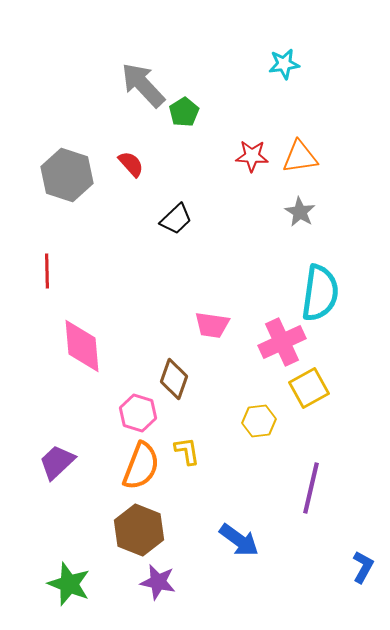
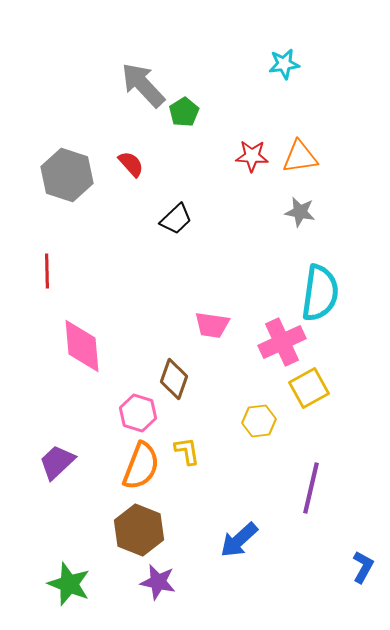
gray star: rotated 20 degrees counterclockwise
blue arrow: rotated 102 degrees clockwise
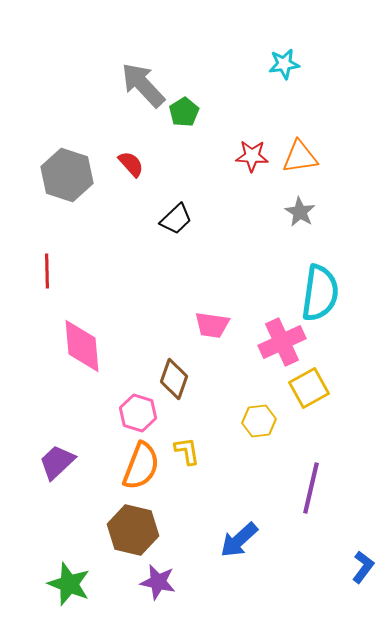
gray star: rotated 20 degrees clockwise
brown hexagon: moved 6 px left; rotated 9 degrees counterclockwise
blue L-shape: rotated 8 degrees clockwise
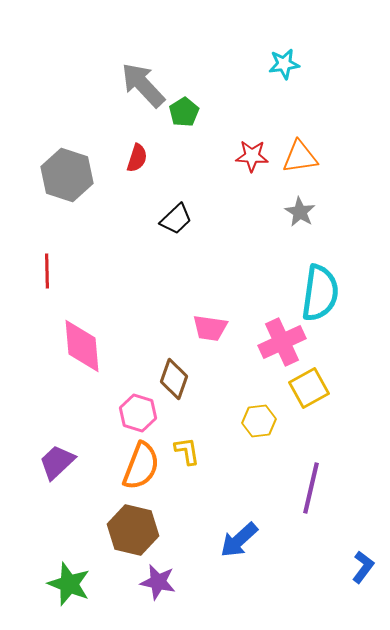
red semicircle: moved 6 px right, 6 px up; rotated 60 degrees clockwise
pink trapezoid: moved 2 px left, 3 px down
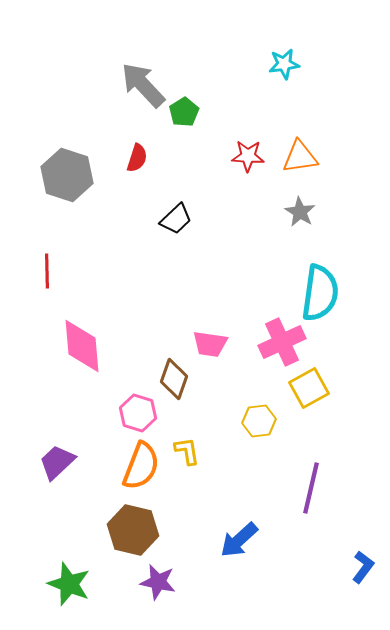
red star: moved 4 px left
pink trapezoid: moved 16 px down
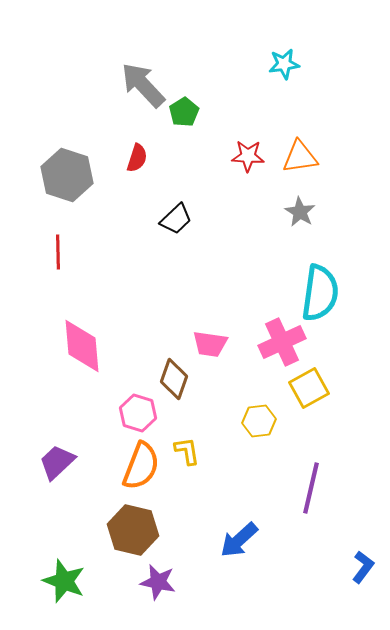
red line: moved 11 px right, 19 px up
green star: moved 5 px left, 3 px up
